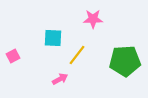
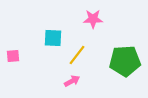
pink square: rotated 24 degrees clockwise
pink arrow: moved 12 px right, 2 px down
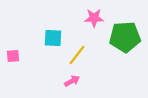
pink star: moved 1 px right, 1 px up
green pentagon: moved 24 px up
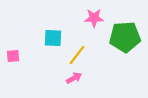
pink arrow: moved 2 px right, 3 px up
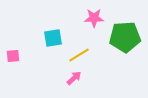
cyan square: rotated 12 degrees counterclockwise
yellow line: moved 2 px right; rotated 20 degrees clockwise
pink arrow: rotated 14 degrees counterclockwise
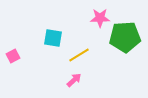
pink star: moved 6 px right
cyan square: rotated 18 degrees clockwise
pink square: rotated 24 degrees counterclockwise
pink arrow: moved 2 px down
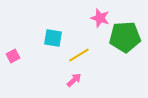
pink star: rotated 18 degrees clockwise
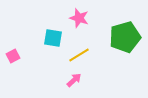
pink star: moved 21 px left
green pentagon: rotated 12 degrees counterclockwise
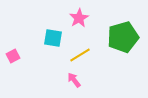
pink star: rotated 24 degrees clockwise
green pentagon: moved 2 px left
yellow line: moved 1 px right
pink arrow: rotated 84 degrees counterclockwise
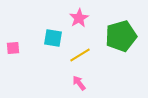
green pentagon: moved 2 px left, 1 px up
pink square: moved 8 px up; rotated 24 degrees clockwise
pink arrow: moved 5 px right, 3 px down
